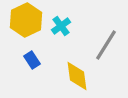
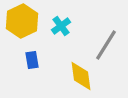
yellow hexagon: moved 4 px left, 1 px down
blue rectangle: rotated 24 degrees clockwise
yellow diamond: moved 4 px right
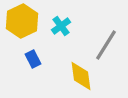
blue rectangle: moved 1 px right, 1 px up; rotated 18 degrees counterclockwise
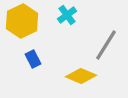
cyan cross: moved 6 px right, 11 px up
yellow diamond: rotated 60 degrees counterclockwise
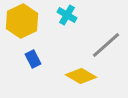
cyan cross: rotated 24 degrees counterclockwise
gray line: rotated 16 degrees clockwise
yellow diamond: rotated 8 degrees clockwise
